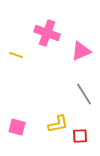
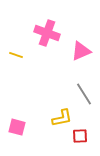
yellow L-shape: moved 4 px right, 6 px up
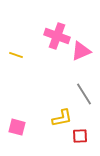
pink cross: moved 10 px right, 3 px down
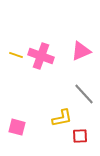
pink cross: moved 16 px left, 20 px down
gray line: rotated 10 degrees counterclockwise
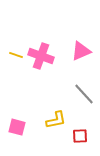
yellow L-shape: moved 6 px left, 2 px down
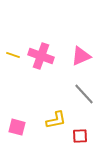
pink triangle: moved 5 px down
yellow line: moved 3 px left
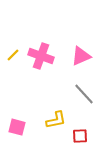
yellow line: rotated 64 degrees counterclockwise
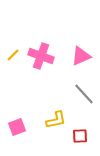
pink square: rotated 36 degrees counterclockwise
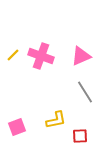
gray line: moved 1 px right, 2 px up; rotated 10 degrees clockwise
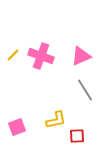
gray line: moved 2 px up
red square: moved 3 px left
